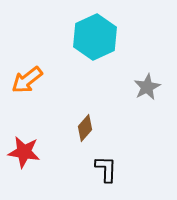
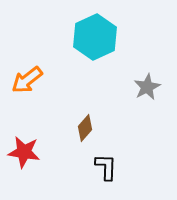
black L-shape: moved 2 px up
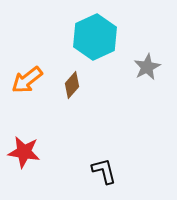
gray star: moved 20 px up
brown diamond: moved 13 px left, 43 px up
black L-shape: moved 2 px left, 4 px down; rotated 16 degrees counterclockwise
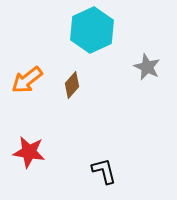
cyan hexagon: moved 3 px left, 7 px up
gray star: rotated 20 degrees counterclockwise
red star: moved 5 px right
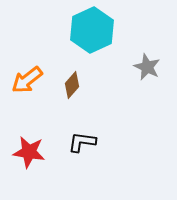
black L-shape: moved 22 px left, 29 px up; rotated 68 degrees counterclockwise
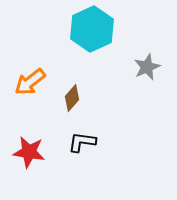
cyan hexagon: moved 1 px up
gray star: rotated 24 degrees clockwise
orange arrow: moved 3 px right, 2 px down
brown diamond: moved 13 px down
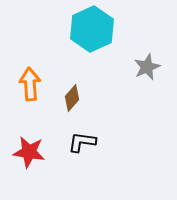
orange arrow: moved 2 px down; rotated 124 degrees clockwise
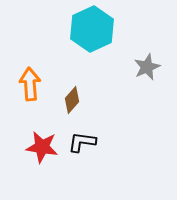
brown diamond: moved 2 px down
red star: moved 13 px right, 5 px up
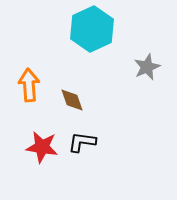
orange arrow: moved 1 px left, 1 px down
brown diamond: rotated 60 degrees counterclockwise
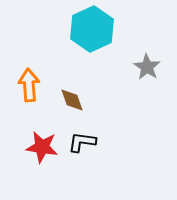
gray star: rotated 16 degrees counterclockwise
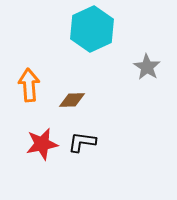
brown diamond: rotated 72 degrees counterclockwise
red star: moved 3 px up; rotated 20 degrees counterclockwise
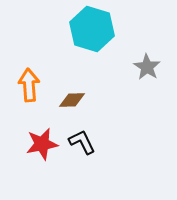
cyan hexagon: rotated 18 degrees counterclockwise
black L-shape: rotated 56 degrees clockwise
